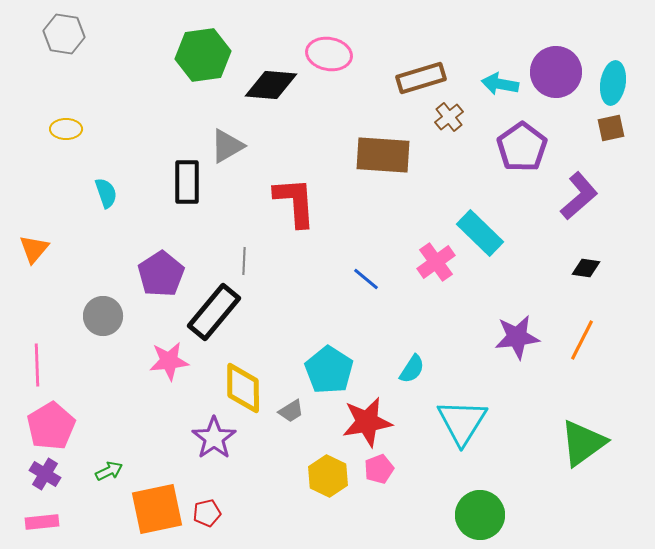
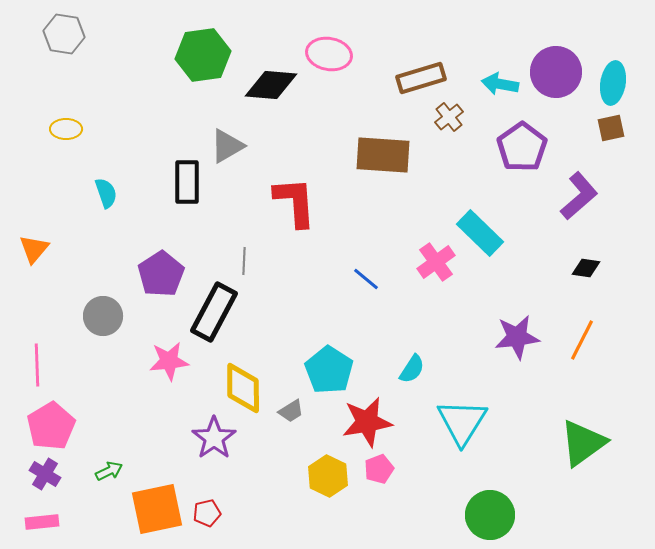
black rectangle at (214, 312): rotated 12 degrees counterclockwise
green circle at (480, 515): moved 10 px right
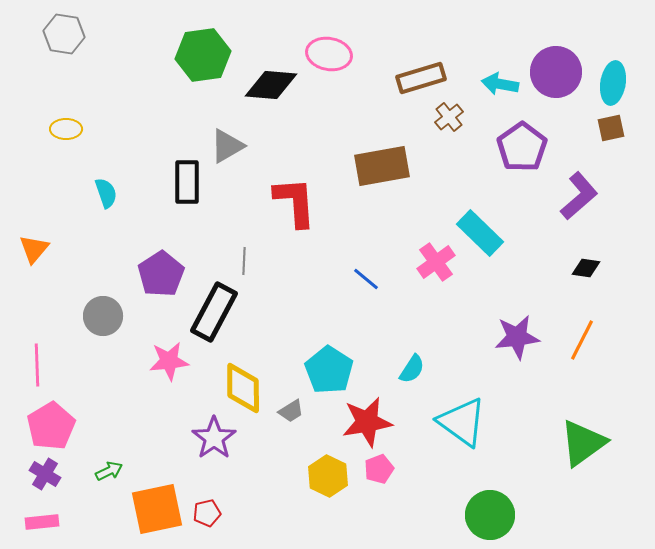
brown rectangle at (383, 155): moved 1 px left, 11 px down; rotated 14 degrees counterclockwise
cyan triangle at (462, 422): rotated 26 degrees counterclockwise
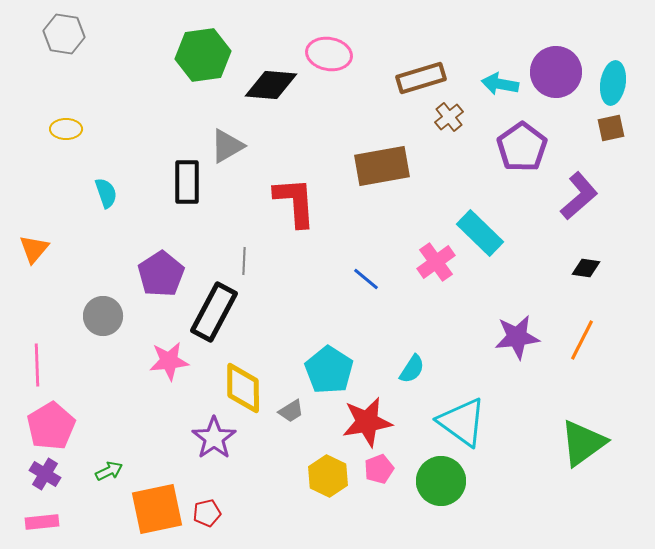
green circle at (490, 515): moved 49 px left, 34 px up
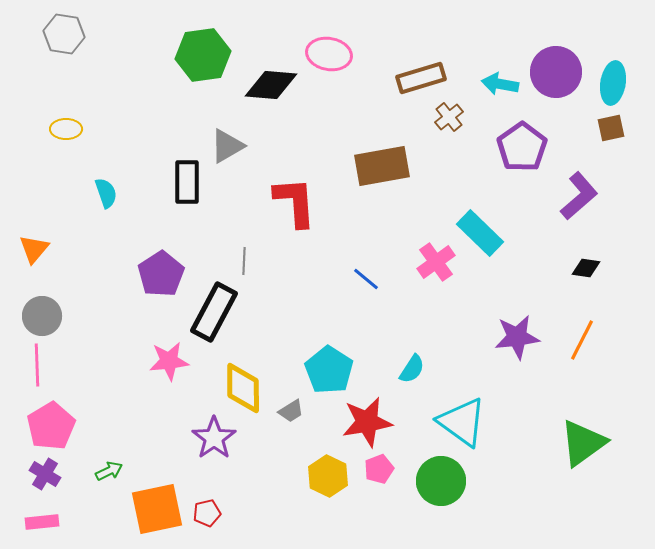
gray circle at (103, 316): moved 61 px left
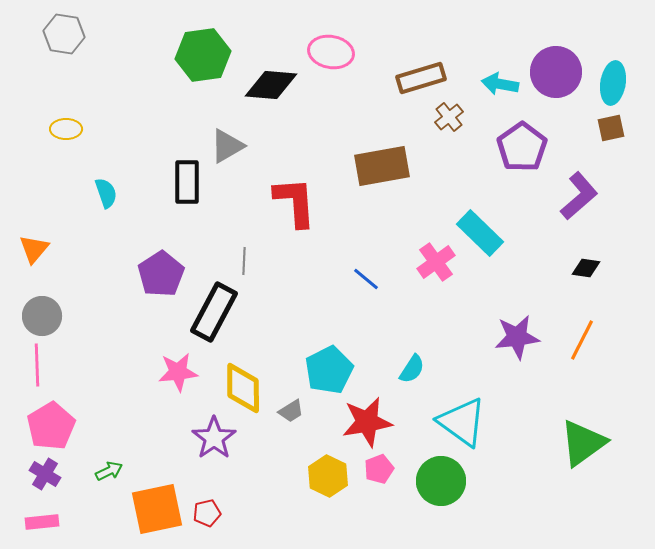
pink ellipse at (329, 54): moved 2 px right, 2 px up
pink star at (169, 361): moved 9 px right, 11 px down
cyan pentagon at (329, 370): rotated 12 degrees clockwise
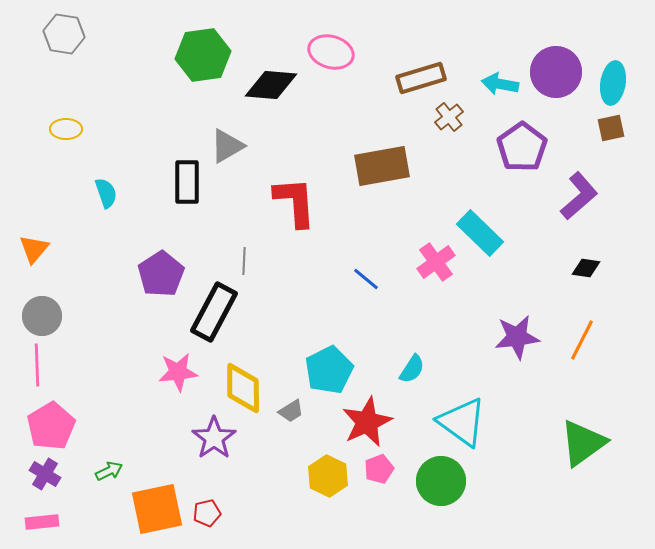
pink ellipse at (331, 52): rotated 6 degrees clockwise
red star at (367, 422): rotated 15 degrees counterclockwise
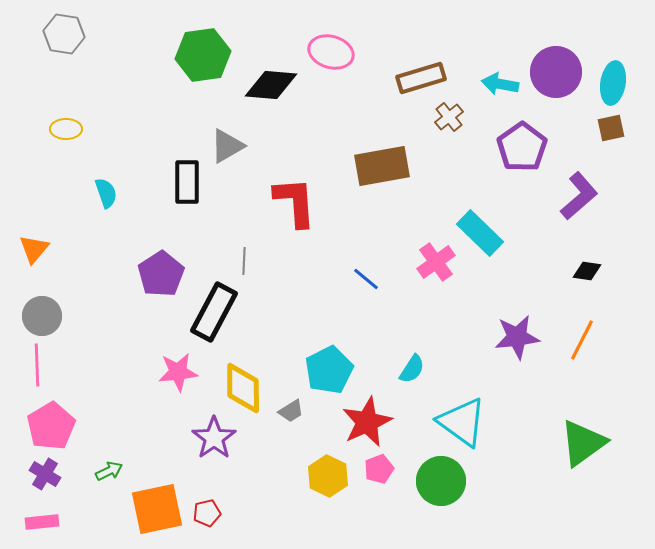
black diamond at (586, 268): moved 1 px right, 3 px down
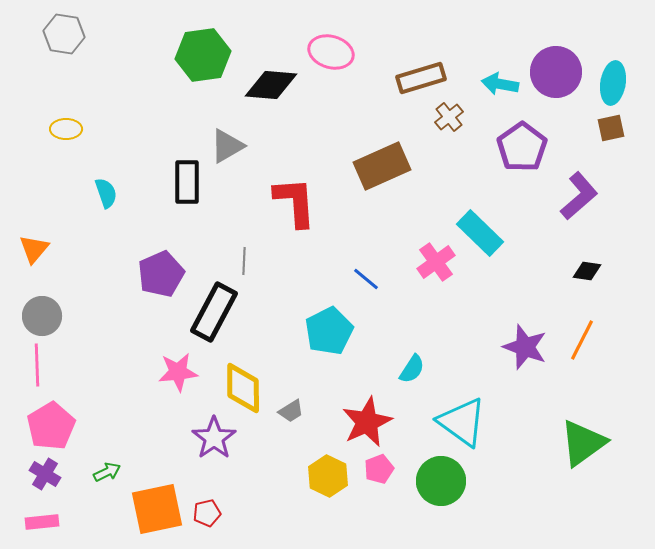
brown rectangle at (382, 166): rotated 14 degrees counterclockwise
purple pentagon at (161, 274): rotated 9 degrees clockwise
purple star at (517, 337): moved 8 px right, 10 px down; rotated 27 degrees clockwise
cyan pentagon at (329, 370): moved 39 px up
green arrow at (109, 471): moved 2 px left, 1 px down
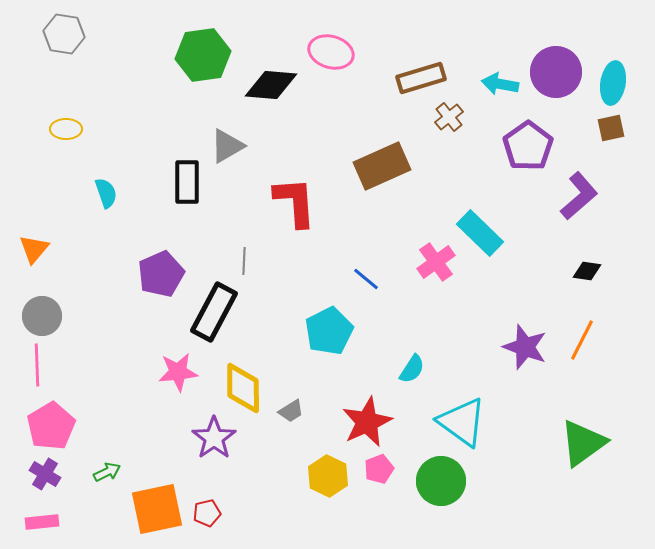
purple pentagon at (522, 147): moved 6 px right, 1 px up
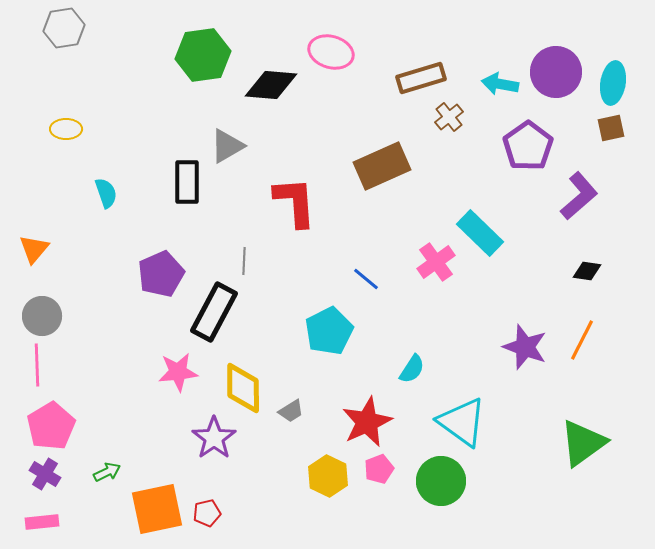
gray hexagon at (64, 34): moved 6 px up; rotated 18 degrees counterclockwise
